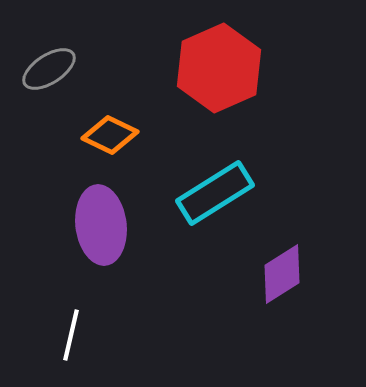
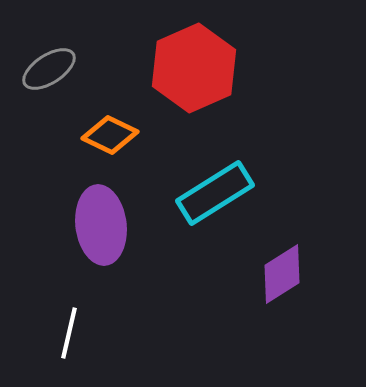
red hexagon: moved 25 px left
white line: moved 2 px left, 2 px up
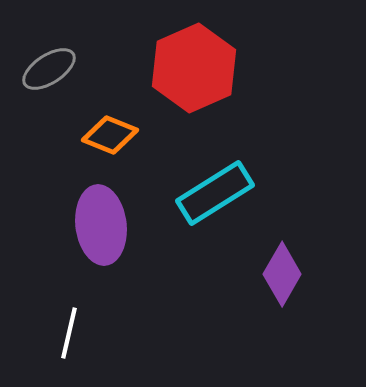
orange diamond: rotated 4 degrees counterclockwise
purple diamond: rotated 28 degrees counterclockwise
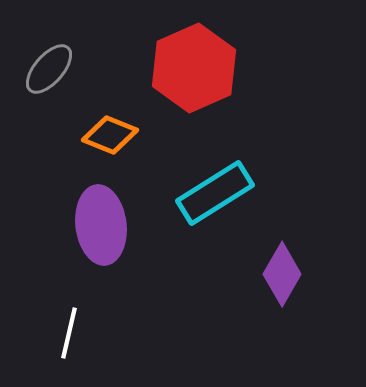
gray ellipse: rotated 16 degrees counterclockwise
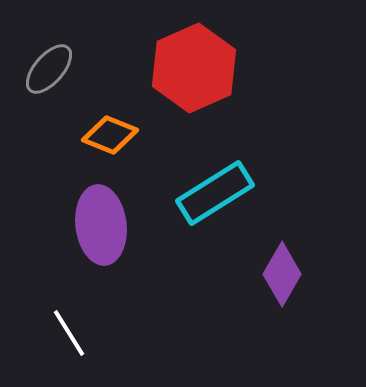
white line: rotated 45 degrees counterclockwise
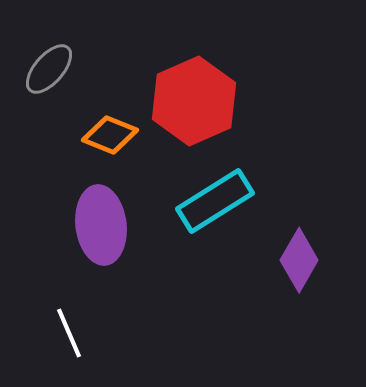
red hexagon: moved 33 px down
cyan rectangle: moved 8 px down
purple diamond: moved 17 px right, 14 px up
white line: rotated 9 degrees clockwise
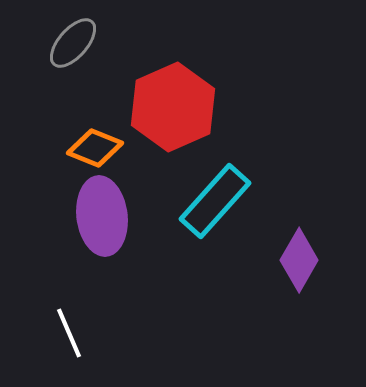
gray ellipse: moved 24 px right, 26 px up
red hexagon: moved 21 px left, 6 px down
orange diamond: moved 15 px left, 13 px down
cyan rectangle: rotated 16 degrees counterclockwise
purple ellipse: moved 1 px right, 9 px up
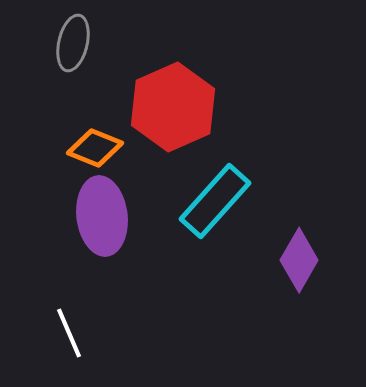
gray ellipse: rotated 28 degrees counterclockwise
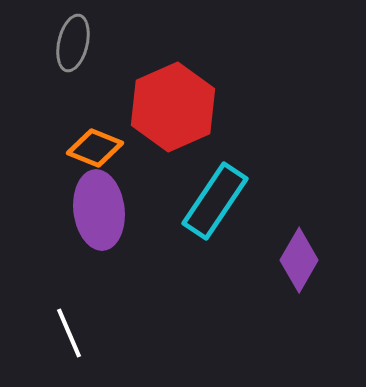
cyan rectangle: rotated 8 degrees counterclockwise
purple ellipse: moved 3 px left, 6 px up
